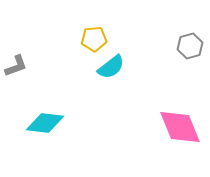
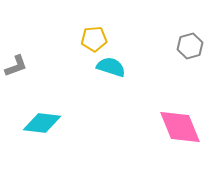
cyan semicircle: rotated 124 degrees counterclockwise
cyan diamond: moved 3 px left
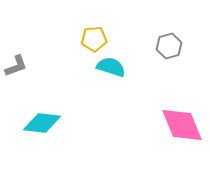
gray hexagon: moved 21 px left
pink diamond: moved 2 px right, 2 px up
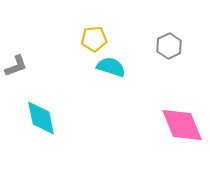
gray hexagon: rotated 10 degrees counterclockwise
cyan diamond: moved 1 px left, 5 px up; rotated 72 degrees clockwise
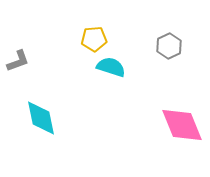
gray L-shape: moved 2 px right, 5 px up
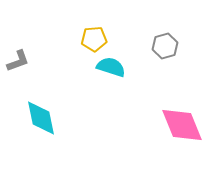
gray hexagon: moved 4 px left; rotated 10 degrees clockwise
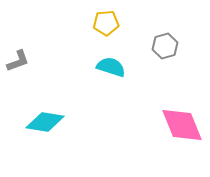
yellow pentagon: moved 12 px right, 16 px up
cyan diamond: moved 4 px right, 4 px down; rotated 69 degrees counterclockwise
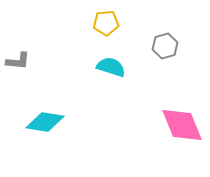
gray L-shape: rotated 25 degrees clockwise
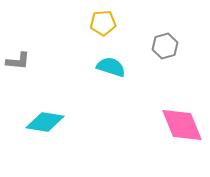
yellow pentagon: moved 3 px left
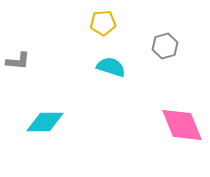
cyan diamond: rotated 9 degrees counterclockwise
